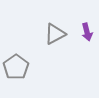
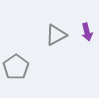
gray triangle: moved 1 px right, 1 px down
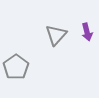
gray triangle: rotated 20 degrees counterclockwise
